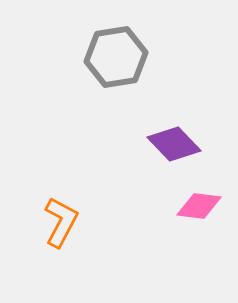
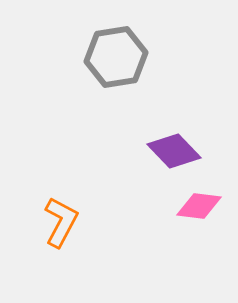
purple diamond: moved 7 px down
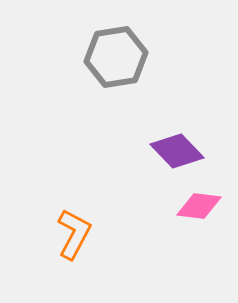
purple diamond: moved 3 px right
orange L-shape: moved 13 px right, 12 px down
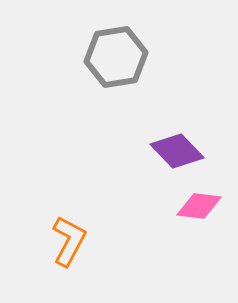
orange L-shape: moved 5 px left, 7 px down
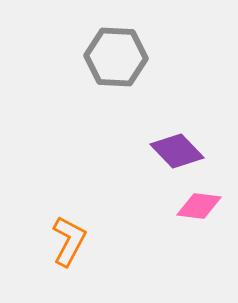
gray hexagon: rotated 12 degrees clockwise
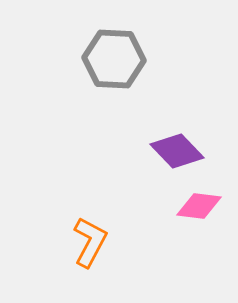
gray hexagon: moved 2 px left, 2 px down
orange L-shape: moved 21 px right, 1 px down
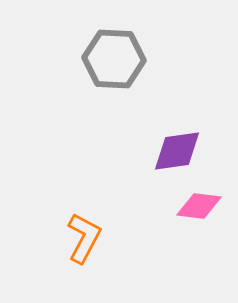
purple diamond: rotated 54 degrees counterclockwise
orange L-shape: moved 6 px left, 4 px up
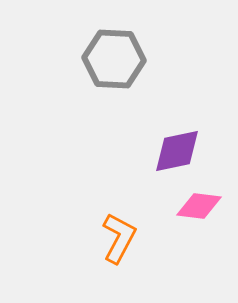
purple diamond: rotated 4 degrees counterclockwise
orange L-shape: moved 35 px right
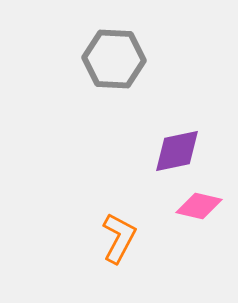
pink diamond: rotated 6 degrees clockwise
